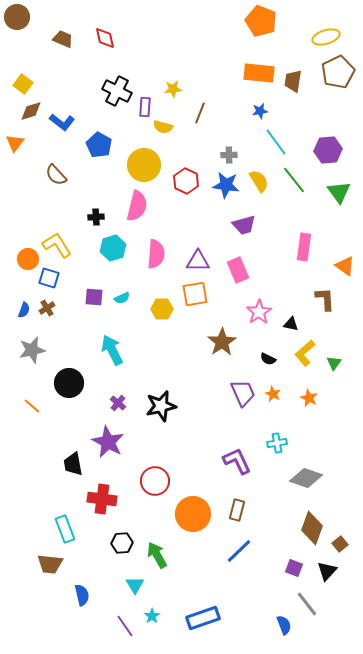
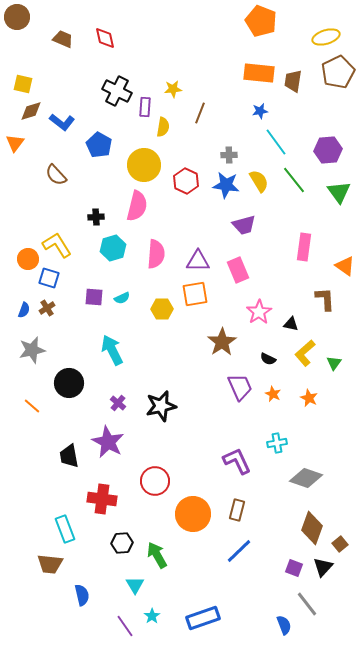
yellow square at (23, 84): rotated 24 degrees counterclockwise
yellow semicircle at (163, 127): rotated 96 degrees counterclockwise
purple trapezoid at (243, 393): moved 3 px left, 6 px up
black trapezoid at (73, 464): moved 4 px left, 8 px up
black triangle at (327, 571): moved 4 px left, 4 px up
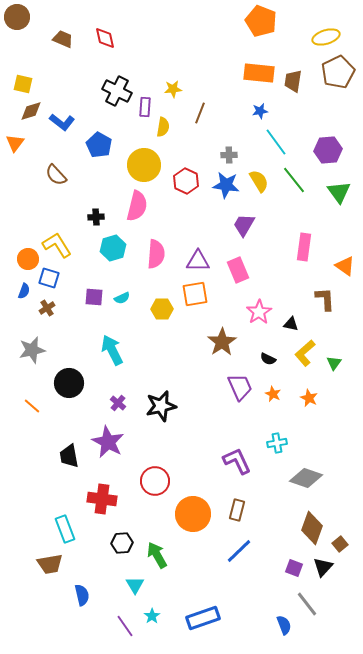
purple trapezoid at (244, 225): rotated 135 degrees clockwise
blue semicircle at (24, 310): moved 19 px up
brown trapezoid at (50, 564): rotated 16 degrees counterclockwise
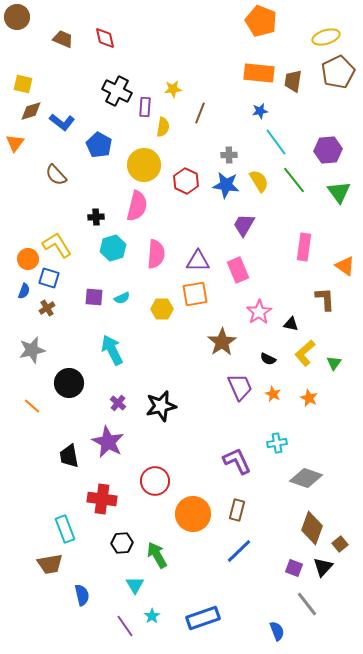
blue semicircle at (284, 625): moved 7 px left, 6 px down
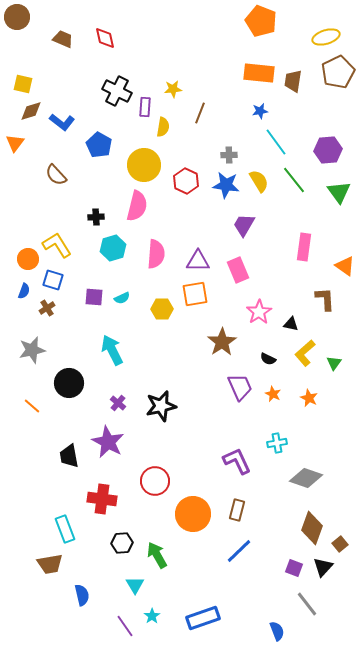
blue square at (49, 278): moved 4 px right, 2 px down
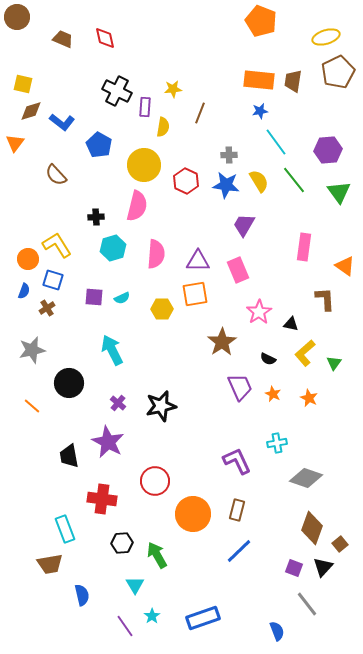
orange rectangle at (259, 73): moved 7 px down
